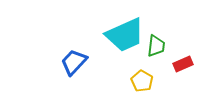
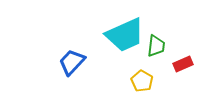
blue trapezoid: moved 2 px left
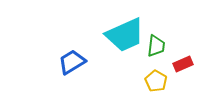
blue trapezoid: rotated 16 degrees clockwise
yellow pentagon: moved 14 px right
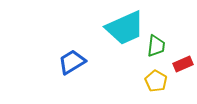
cyan trapezoid: moved 7 px up
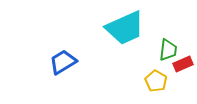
green trapezoid: moved 12 px right, 4 px down
blue trapezoid: moved 9 px left
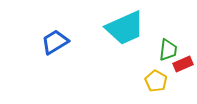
blue trapezoid: moved 8 px left, 20 px up
